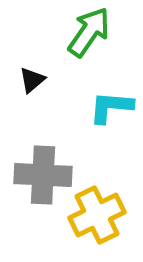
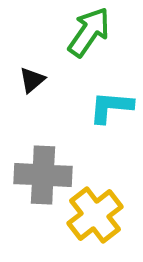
yellow cross: moved 2 px left; rotated 12 degrees counterclockwise
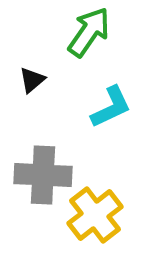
cyan L-shape: rotated 150 degrees clockwise
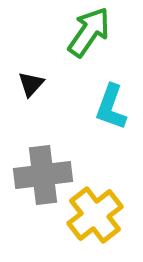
black triangle: moved 1 px left, 4 px down; rotated 8 degrees counterclockwise
cyan L-shape: rotated 135 degrees clockwise
gray cross: rotated 10 degrees counterclockwise
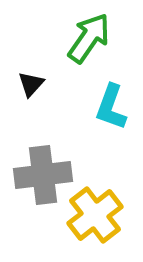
green arrow: moved 6 px down
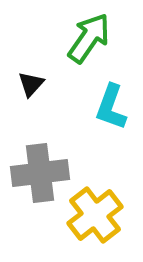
gray cross: moved 3 px left, 2 px up
